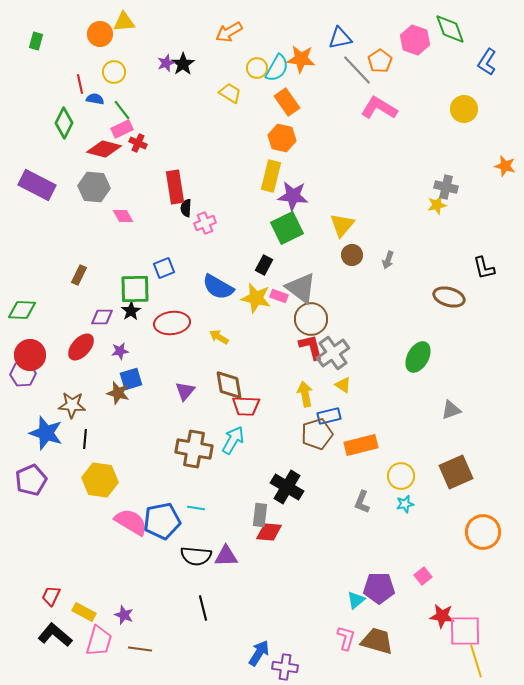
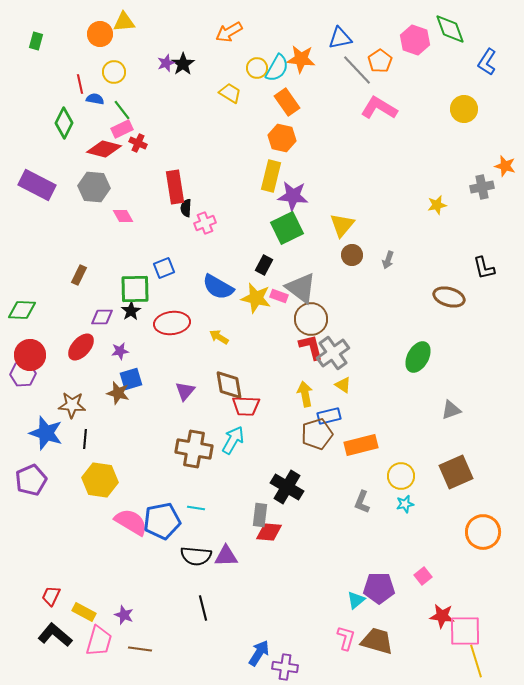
gray cross at (446, 187): moved 36 px right; rotated 25 degrees counterclockwise
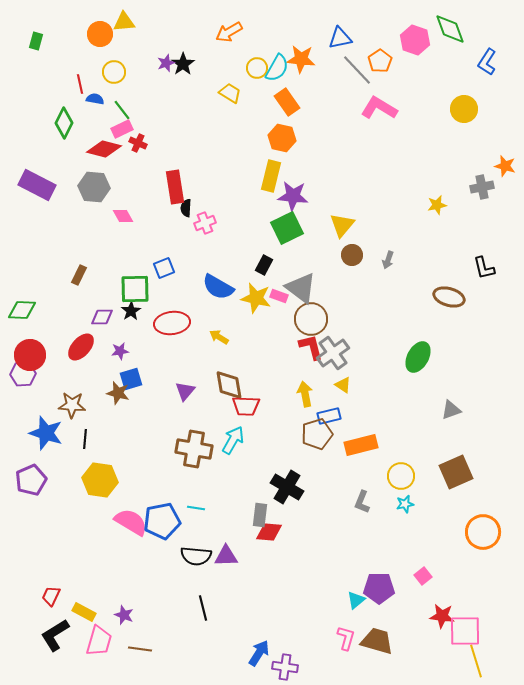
black L-shape at (55, 635): rotated 72 degrees counterclockwise
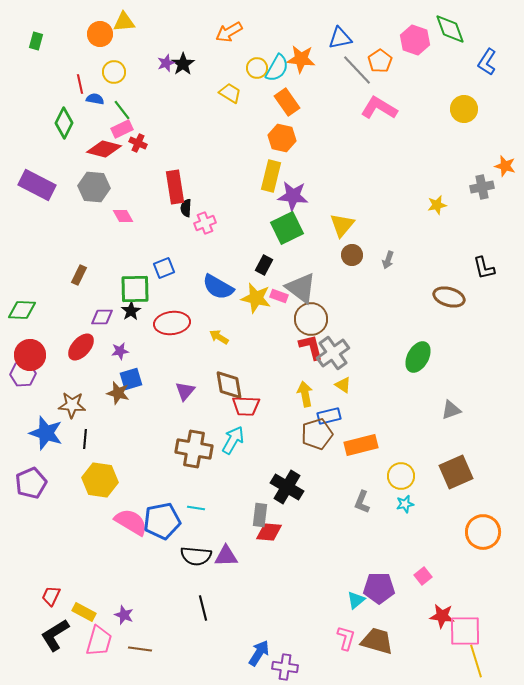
purple pentagon at (31, 480): moved 3 px down
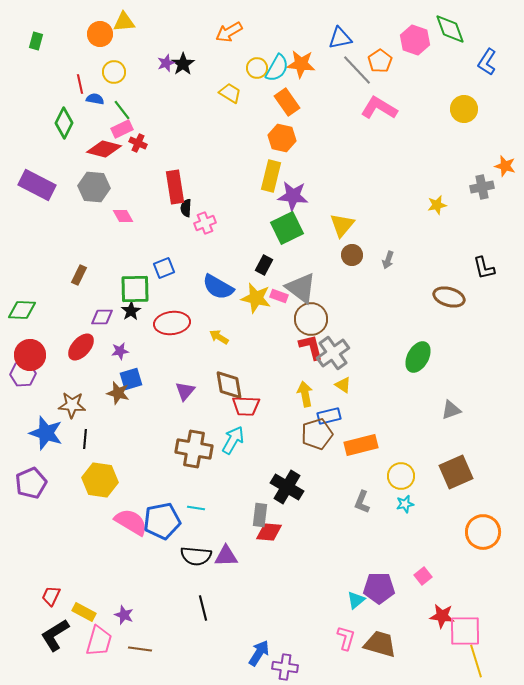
orange star at (301, 59): moved 5 px down
brown trapezoid at (377, 641): moved 3 px right, 3 px down
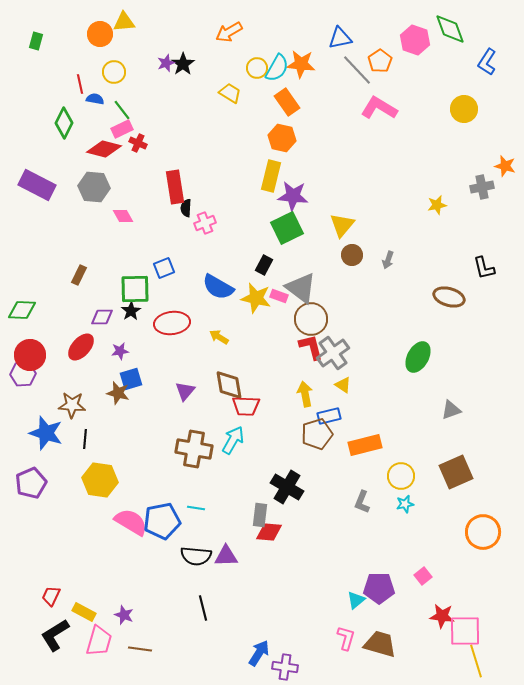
orange rectangle at (361, 445): moved 4 px right
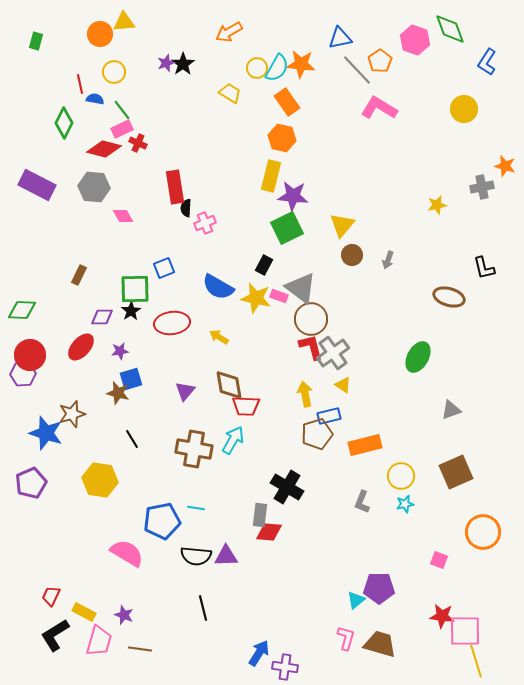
brown star at (72, 405): moved 9 px down; rotated 20 degrees counterclockwise
black line at (85, 439): moved 47 px right; rotated 36 degrees counterclockwise
pink semicircle at (131, 522): moved 4 px left, 31 px down
pink square at (423, 576): moved 16 px right, 16 px up; rotated 30 degrees counterclockwise
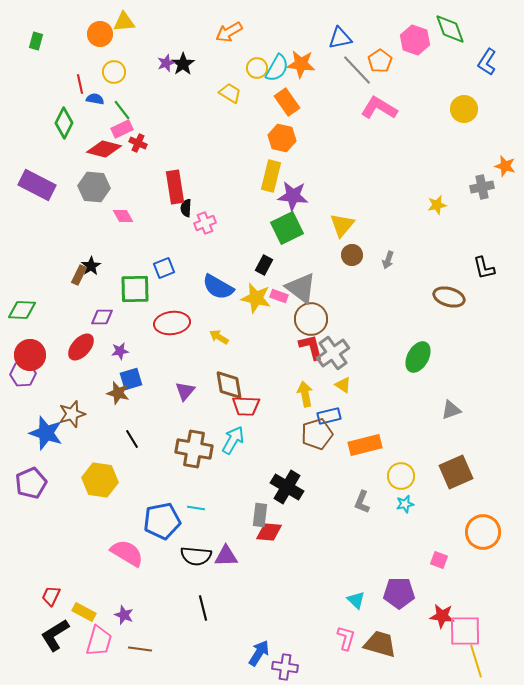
black star at (131, 311): moved 40 px left, 45 px up
purple pentagon at (379, 588): moved 20 px right, 5 px down
cyan triangle at (356, 600): rotated 36 degrees counterclockwise
